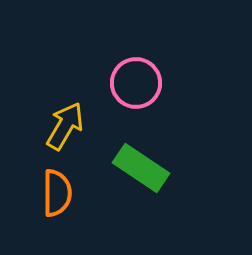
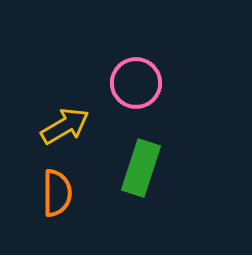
yellow arrow: rotated 30 degrees clockwise
green rectangle: rotated 74 degrees clockwise
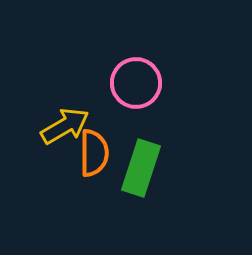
orange semicircle: moved 37 px right, 40 px up
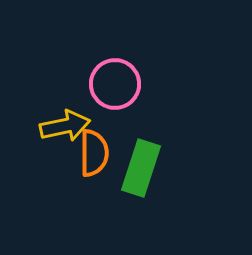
pink circle: moved 21 px left, 1 px down
yellow arrow: rotated 18 degrees clockwise
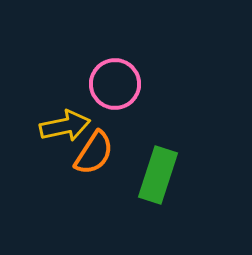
orange semicircle: rotated 33 degrees clockwise
green rectangle: moved 17 px right, 7 px down
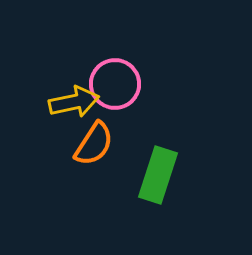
yellow arrow: moved 9 px right, 24 px up
orange semicircle: moved 9 px up
